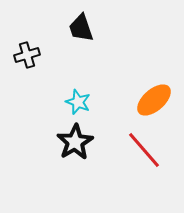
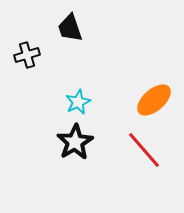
black trapezoid: moved 11 px left
cyan star: rotated 25 degrees clockwise
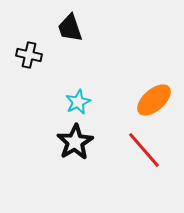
black cross: moved 2 px right; rotated 30 degrees clockwise
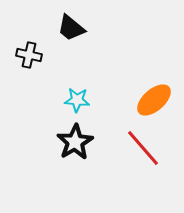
black trapezoid: moved 1 px right; rotated 32 degrees counterclockwise
cyan star: moved 1 px left, 2 px up; rotated 30 degrees clockwise
red line: moved 1 px left, 2 px up
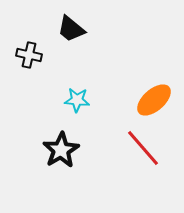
black trapezoid: moved 1 px down
black star: moved 14 px left, 8 px down
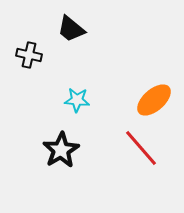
red line: moved 2 px left
